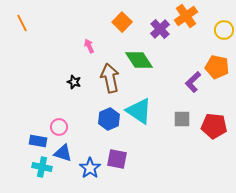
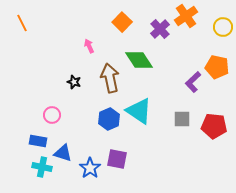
yellow circle: moved 1 px left, 3 px up
pink circle: moved 7 px left, 12 px up
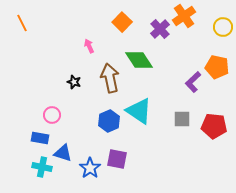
orange cross: moved 2 px left
blue hexagon: moved 2 px down
blue rectangle: moved 2 px right, 3 px up
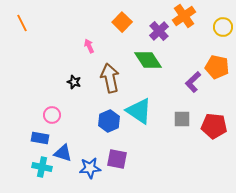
purple cross: moved 1 px left, 2 px down
green diamond: moved 9 px right
blue star: rotated 30 degrees clockwise
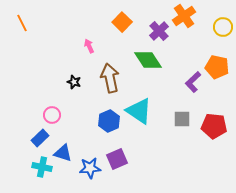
blue rectangle: rotated 54 degrees counterclockwise
purple square: rotated 35 degrees counterclockwise
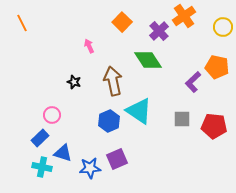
brown arrow: moved 3 px right, 3 px down
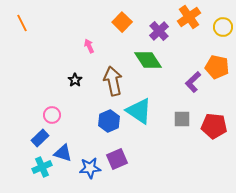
orange cross: moved 5 px right, 1 px down
black star: moved 1 px right, 2 px up; rotated 16 degrees clockwise
cyan cross: rotated 36 degrees counterclockwise
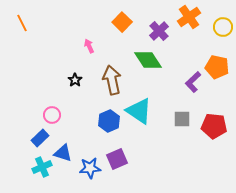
brown arrow: moved 1 px left, 1 px up
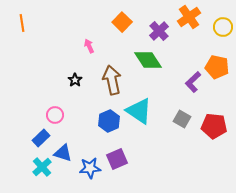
orange line: rotated 18 degrees clockwise
pink circle: moved 3 px right
gray square: rotated 30 degrees clockwise
blue rectangle: moved 1 px right
cyan cross: rotated 18 degrees counterclockwise
